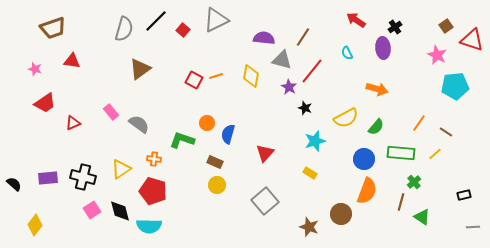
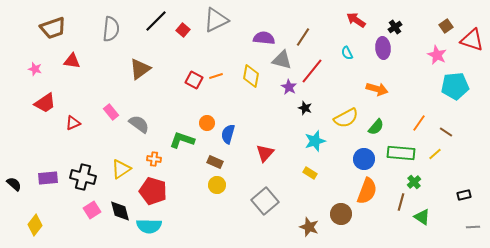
gray semicircle at (124, 29): moved 13 px left; rotated 10 degrees counterclockwise
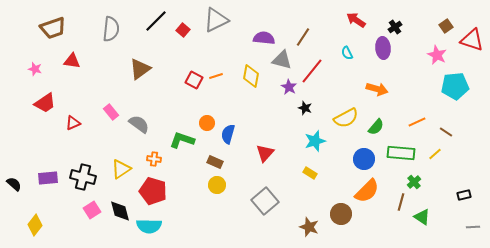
orange line at (419, 123): moved 2 px left, 1 px up; rotated 30 degrees clockwise
orange semicircle at (367, 191): rotated 24 degrees clockwise
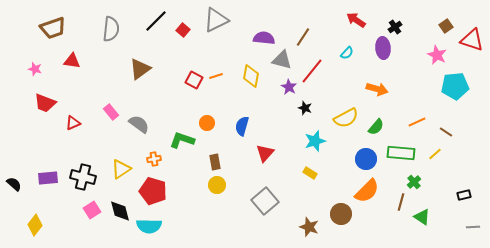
cyan semicircle at (347, 53): rotated 112 degrees counterclockwise
red trapezoid at (45, 103): rotated 55 degrees clockwise
blue semicircle at (228, 134): moved 14 px right, 8 px up
orange cross at (154, 159): rotated 16 degrees counterclockwise
blue circle at (364, 159): moved 2 px right
brown rectangle at (215, 162): rotated 56 degrees clockwise
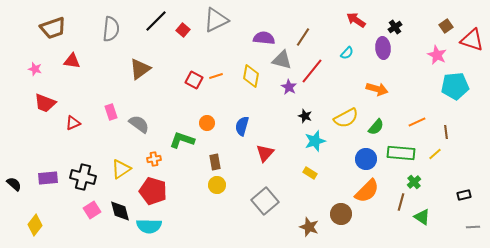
black star at (305, 108): moved 8 px down
pink rectangle at (111, 112): rotated 21 degrees clockwise
brown line at (446, 132): rotated 48 degrees clockwise
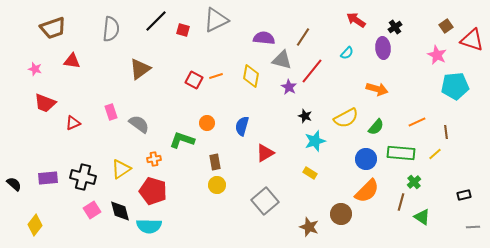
red square at (183, 30): rotated 24 degrees counterclockwise
red triangle at (265, 153): rotated 18 degrees clockwise
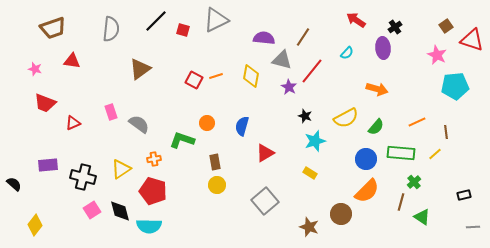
purple rectangle at (48, 178): moved 13 px up
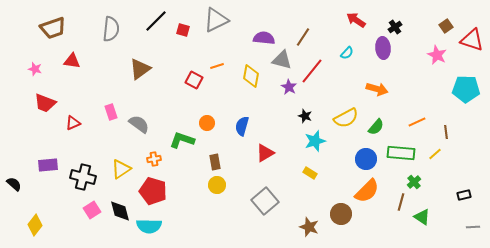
orange line at (216, 76): moved 1 px right, 10 px up
cyan pentagon at (455, 86): moved 11 px right, 3 px down; rotated 8 degrees clockwise
